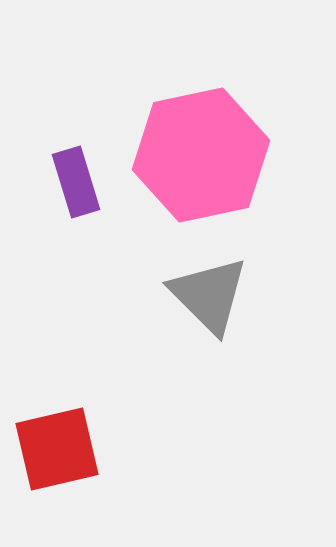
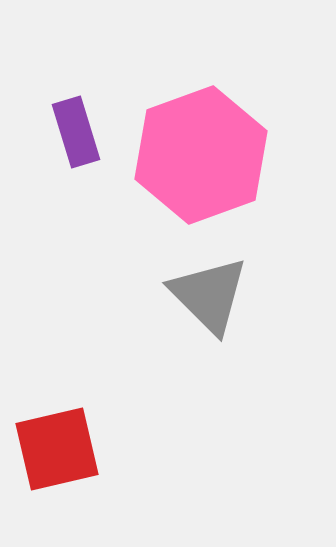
pink hexagon: rotated 8 degrees counterclockwise
purple rectangle: moved 50 px up
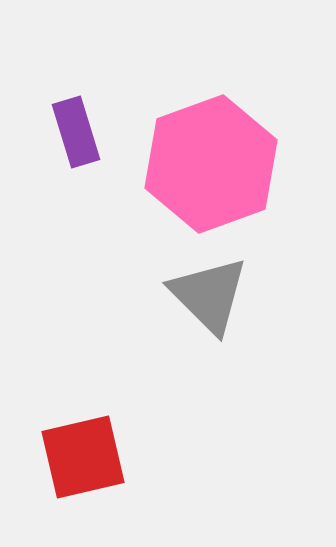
pink hexagon: moved 10 px right, 9 px down
red square: moved 26 px right, 8 px down
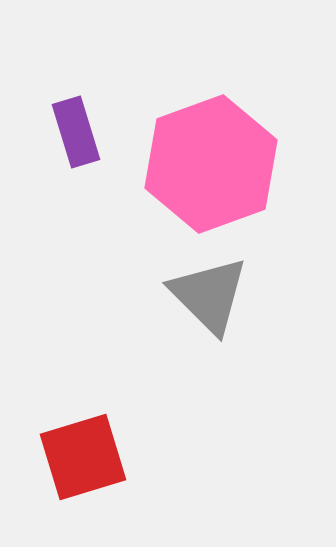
red square: rotated 4 degrees counterclockwise
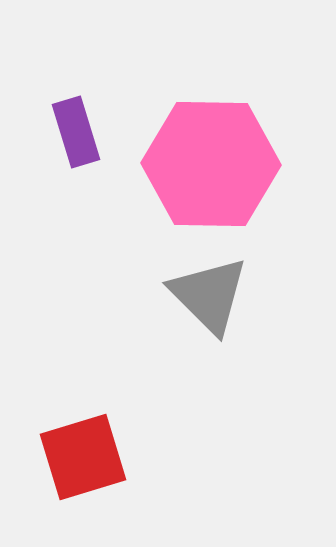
pink hexagon: rotated 21 degrees clockwise
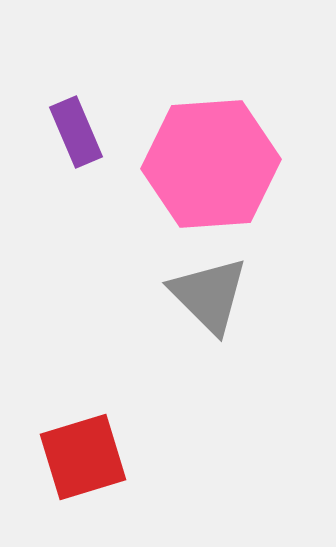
purple rectangle: rotated 6 degrees counterclockwise
pink hexagon: rotated 5 degrees counterclockwise
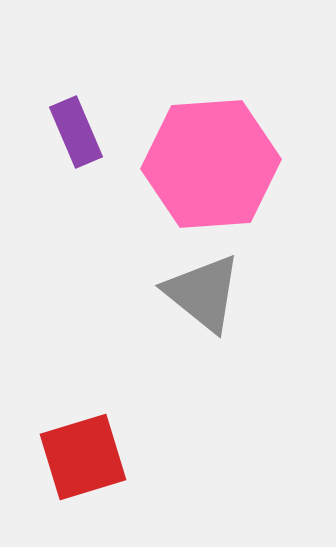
gray triangle: moved 6 px left, 2 px up; rotated 6 degrees counterclockwise
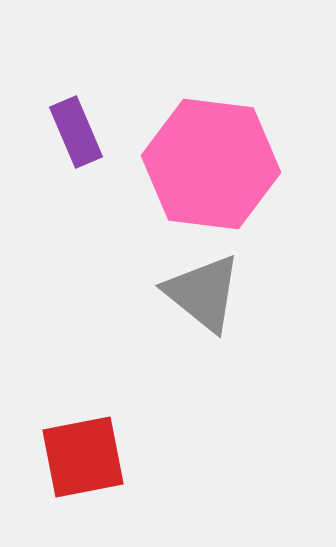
pink hexagon: rotated 11 degrees clockwise
red square: rotated 6 degrees clockwise
